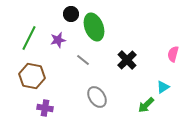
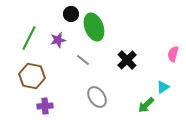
purple cross: moved 2 px up; rotated 14 degrees counterclockwise
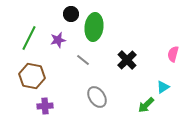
green ellipse: rotated 28 degrees clockwise
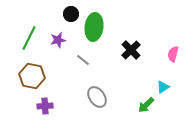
black cross: moved 4 px right, 10 px up
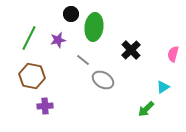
gray ellipse: moved 6 px right, 17 px up; rotated 25 degrees counterclockwise
green arrow: moved 4 px down
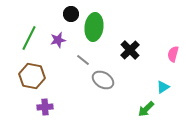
black cross: moved 1 px left
purple cross: moved 1 px down
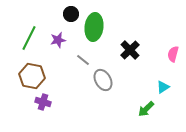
gray ellipse: rotated 30 degrees clockwise
purple cross: moved 2 px left, 5 px up; rotated 21 degrees clockwise
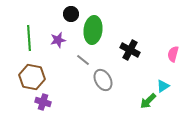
green ellipse: moved 1 px left, 3 px down
green line: rotated 30 degrees counterclockwise
black cross: rotated 18 degrees counterclockwise
brown hexagon: moved 1 px down
cyan triangle: moved 1 px up
green arrow: moved 2 px right, 8 px up
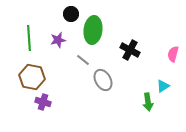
green arrow: moved 1 px down; rotated 54 degrees counterclockwise
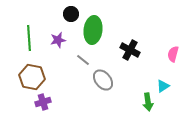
gray ellipse: rotated 10 degrees counterclockwise
purple cross: rotated 35 degrees counterclockwise
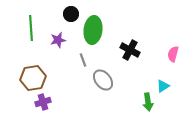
green line: moved 2 px right, 10 px up
gray line: rotated 32 degrees clockwise
brown hexagon: moved 1 px right, 1 px down; rotated 20 degrees counterclockwise
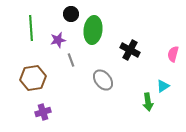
gray line: moved 12 px left
purple cross: moved 10 px down
